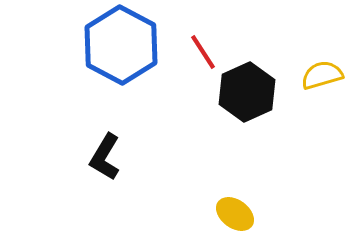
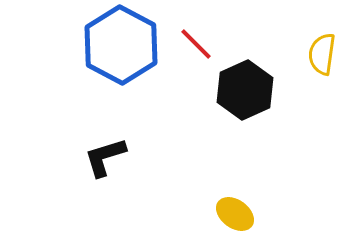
red line: moved 7 px left, 8 px up; rotated 12 degrees counterclockwise
yellow semicircle: moved 21 px up; rotated 66 degrees counterclockwise
black hexagon: moved 2 px left, 2 px up
black L-shape: rotated 42 degrees clockwise
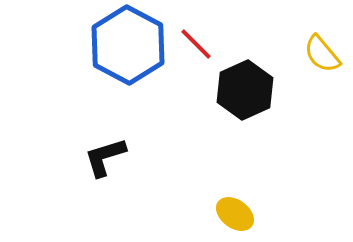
blue hexagon: moved 7 px right
yellow semicircle: rotated 48 degrees counterclockwise
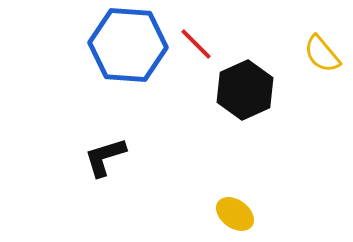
blue hexagon: rotated 24 degrees counterclockwise
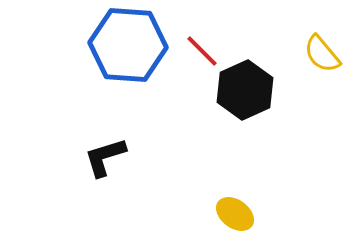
red line: moved 6 px right, 7 px down
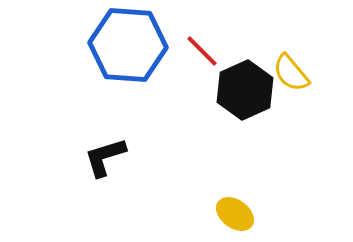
yellow semicircle: moved 31 px left, 19 px down
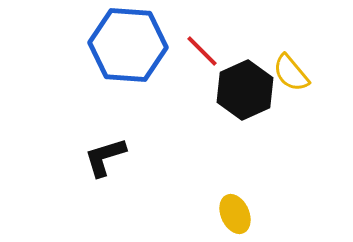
yellow ellipse: rotated 30 degrees clockwise
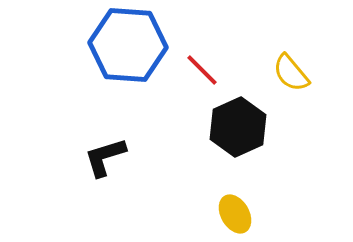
red line: moved 19 px down
black hexagon: moved 7 px left, 37 px down
yellow ellipse: rotated 6 degrees counterclockwise
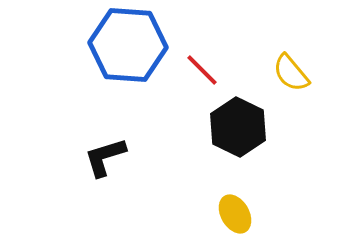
black hexagon: rotated 10 degrees counterclockwise
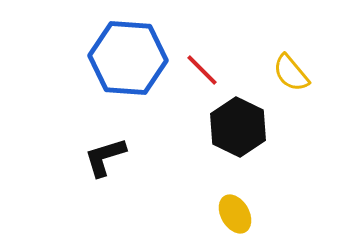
blue hexagon: moved 13 px down
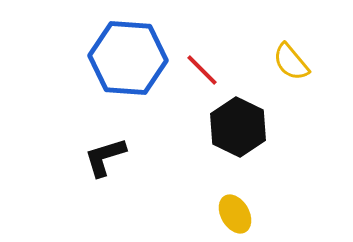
yellow semicircle: moved 11 px up
